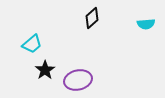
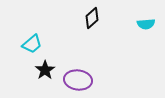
purple ellipse: rotated 20 degrees clockwise
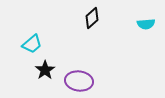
purple ellipse: moved 1 px right, 1 px down
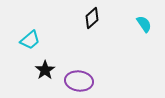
cyan semicircle: moved 2 px left; rotated 120 degrees counterclockwise
cyan trapezoid: moved 2 px left, 4 px up
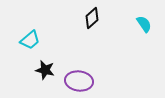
black star: rotated 24 degrees counterclockwise
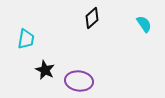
cyan trapezoid: moved 4 px left, 1 px up; rotated 40 degrees counterclockwise
black star: rotated 12 degrees clockwise
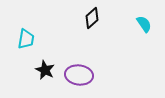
purple ellipse: moved 6 px up
